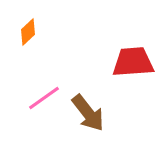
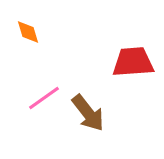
orange diamond: rotated 64 degrees counterclockwise
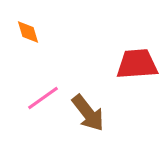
red trapezoid: moved 4 px right, 2 px down
pink line: moved 1 px left
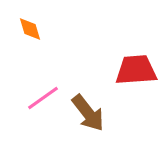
orange diamond: moved 2 px right, 3 px up
red trapezoid: moved 1 px left, 6 px down
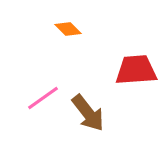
orange diamond: moved 38 px right; rotated 28 degrees counterclockwise
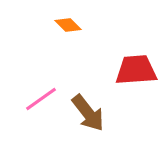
orange diamond: moved 4 px up
pink line: moved 2 px left, 1 px down
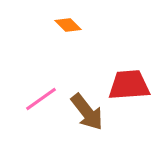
red trapezoid: moved 7 px left, 15 px down
brown arrow: moved 1 px left, 1 px up
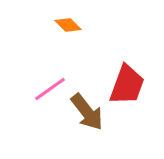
red trapezoid: moved 2 px left; rotated 114 degrees clockwise
pink line: moved 9 px right, 10 px up
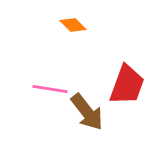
orange diamond: moved 5 px right
pink line: rotated 44 degrees clockwise
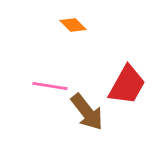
red trapezoid: rotated 9 degrees clockwise
pink line: moved 3 px up
